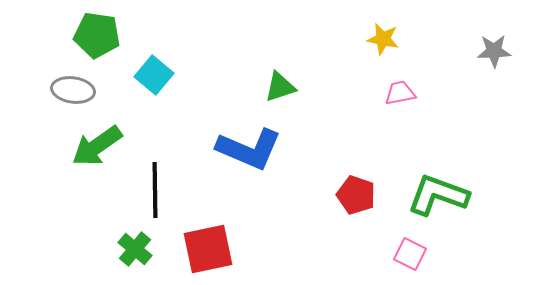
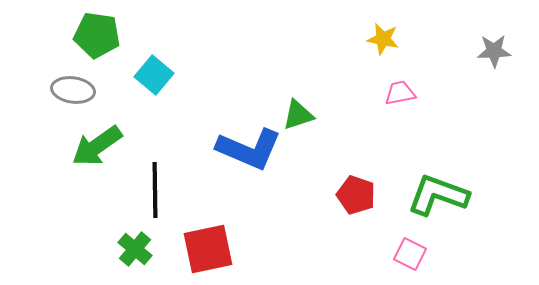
green triangle: moved 18 px right, 28 px down
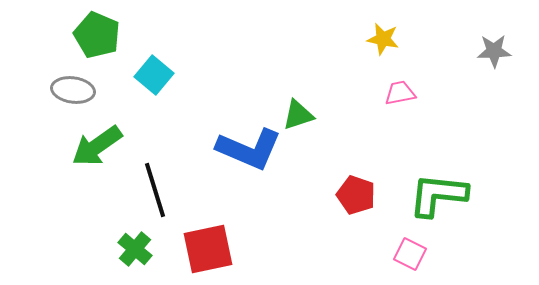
green pentagon: rotated 15 degrees clockwise
black line: rotated 16 degrees counterclockwise
green L-shape: rotated 14 degrees counterclockwise
